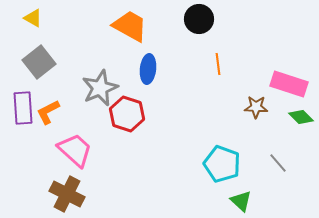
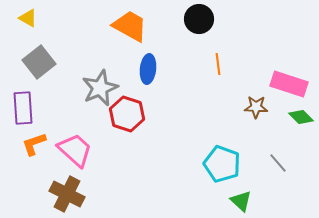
yellow triangle: moved 5 px left
orange L-shape: moved 14 px left, 32 px down; rotated 8 degrees clockwise
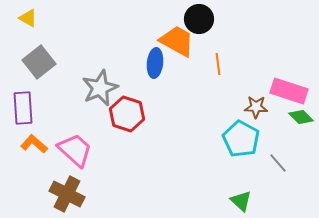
orange trapezoid: moved 47 px right, 15 px down
blue ellipse: moved 7 px right, 6 px up
pink rectangle: moved 7 px down
orange L-shape: rotated 60 degrees clockwise
cyan pentagon: moved 19 px right, 25 px up; rotated 9 degrees clockwise
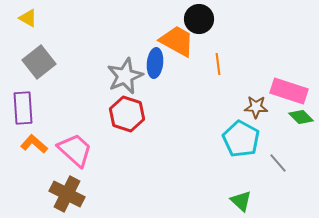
gray star: moved 25 px right, 12 px up
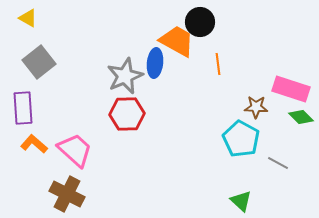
black circle: moved 1 px right, 3 px down
pink rectangle: moved 2 px right, 2 px up
red hexagon: rotated 20 degrees counterclockwise
gray line: rotated 20 degrees counterclockwise
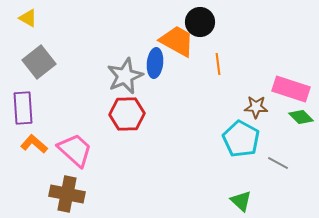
brown cross: rotated 16 degrees counterclockwise
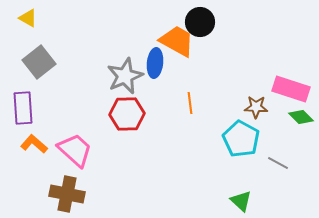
orange line: moved 28 px left, 39 px down
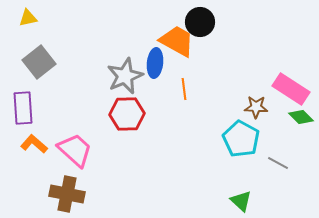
yellow triangle: rotated 42 degrees counterclockwise
pink rectangle: rotated 15 degrees clockwise
orange line: moved 6 px left, 14 px up
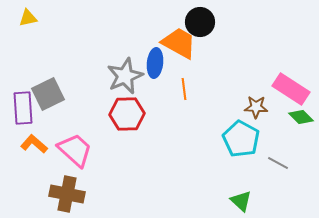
orange trapezoid: moved 2 px right, 2 px down
gray square: moved 9 px right, 32 px down; rotated 12 degrees clockwise
